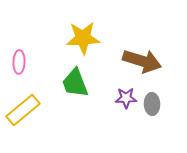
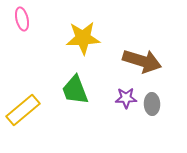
pink ellipse: moved 3 px right, 43 px up; rotated 15 degrees counterclockwise
green trapezoid: moved 7 px down
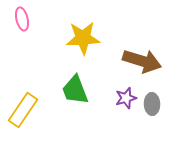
purple star: rotated 15 degrees counterclockwise
yellow rectangle: rotated 16 degrees counterclockwise
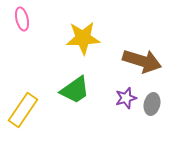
green trapezoid: rotated 104 degrees counterclockwise
gray ellipse: rotated 15 degrees clockwise
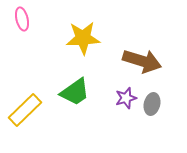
green trapezoid: moved 2 px down
yellow rectangle: moved 2 px right; rotated 12 degrees clockwise
